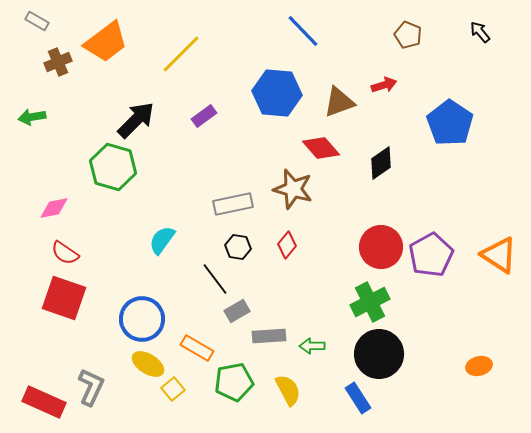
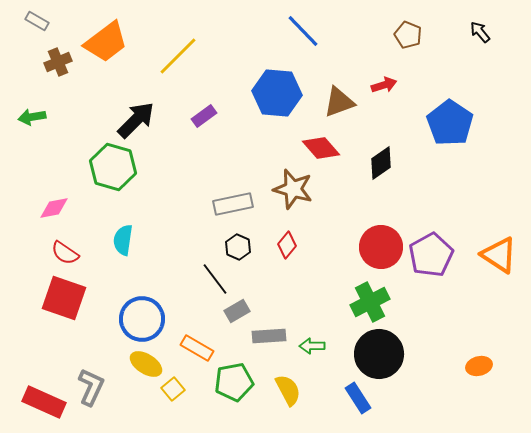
yellow line at (181, 54): moved 3 px left, 2 px down
cyan semicircle at (162, 240): moved 39 px left; rotated 28 degrees counterclockwise
black hexagon at (238, 247): rotated 15 degrees clockwise
yellow ellipse at (148, 364): moved 2 px left
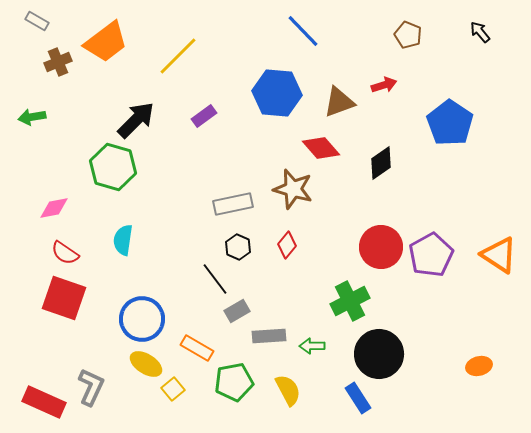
green cross at (370, 302): moved 20 px left, 1 px up
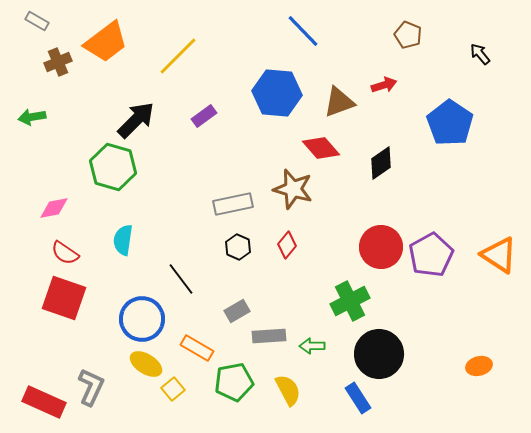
black arrow at (480, 32): moved 22 px down
black line at (215, 279): moved 34 px left
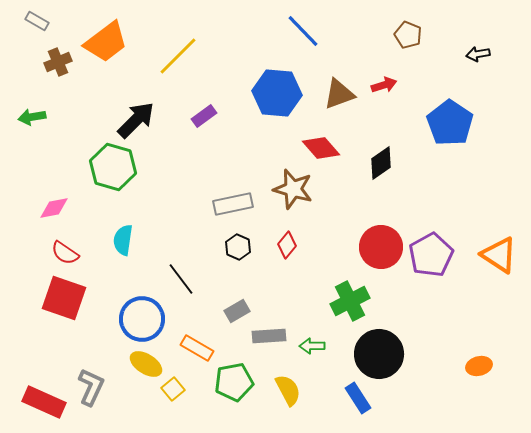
black arrow at (480, 54): moved 2 px left; rotated 60 degrees counterclockwise
brown triangle at (339, 102): moved 8 px up
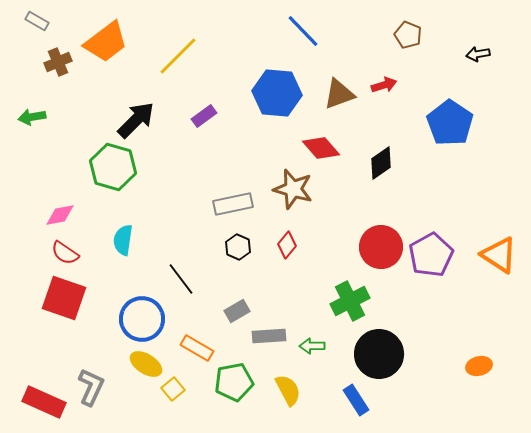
pink diamond at (54, 208): moved 6 px right, 7 px down
blue rectangle at (358, 398): moved 2 px left, 2 px down
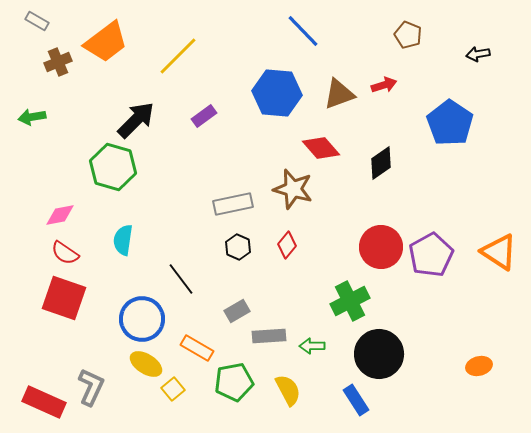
orange triangle at (499, 255): moved 3 px up
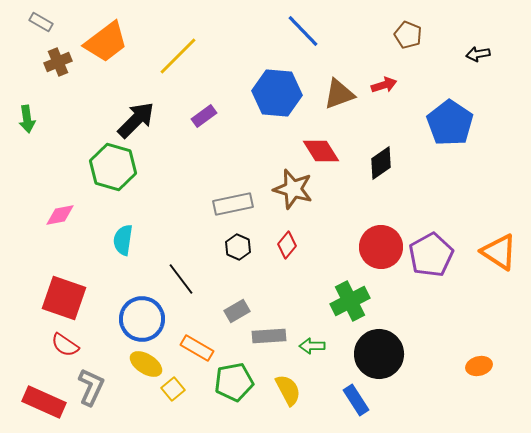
gray rectangle at (37, 21): moved 4 px right, 1 px down
green arrow at (32, 117): moved 5 px left, 2 px down; rotated 88 degrees counterclockwise
red diamond at (321, 148): moved 3 px down; rotated 9 degrees clockwise
red semicircle at (65, 253): moved 92 px down
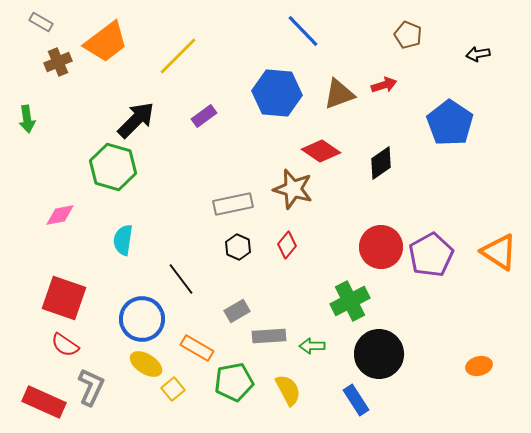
red diamond at (321, 151): rotated 24 degrees counterclockwise
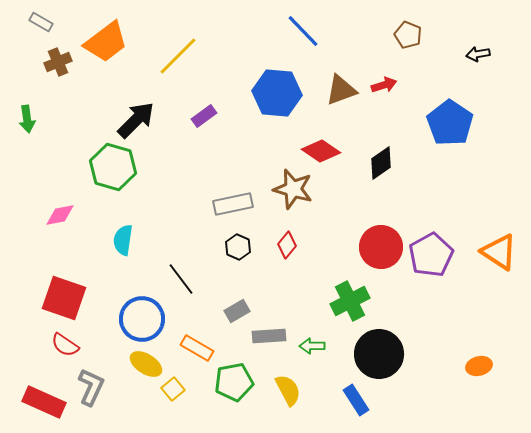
brown triangle at (339, 94): moved 2 px right, 4 px up
